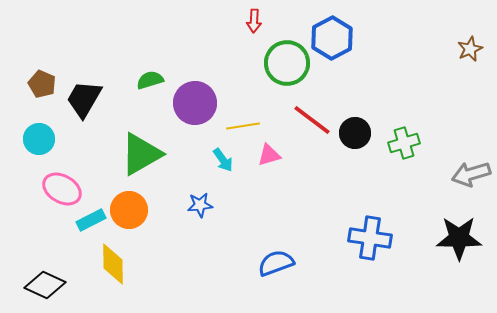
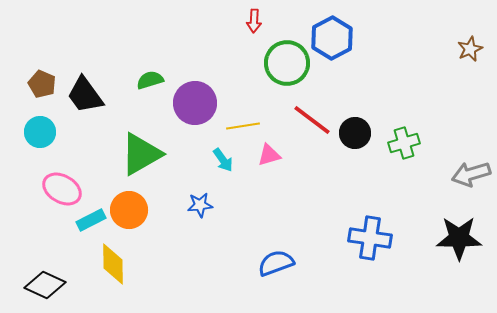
black trapezoid: moved 1 px right, 4 px up; rotated 66 degrees counterclockwise
cyan circle: moved 1 px right, 7 px up
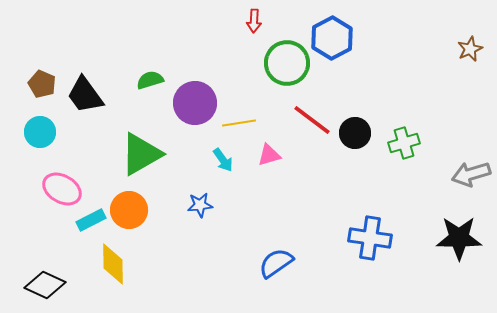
yellow line: moved 4 px left, 3 px up
blue semicircle: rotated 15 degrees counterclockwise
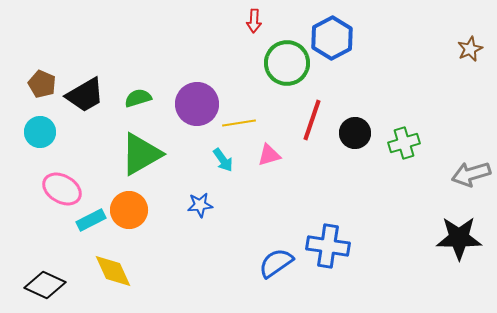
green semicircle: moved 12 px left, 18 px down
black trapezoid: rotated 84 degrees counterclockwise
purple circle: moved 2 px right, 1 px down
red line: rotated 72 degrees clockwise
blue cross: moved 42 px left, 8 px down
yellow diamond: moved 7 px down; rotated 24 degrees counterclockwise
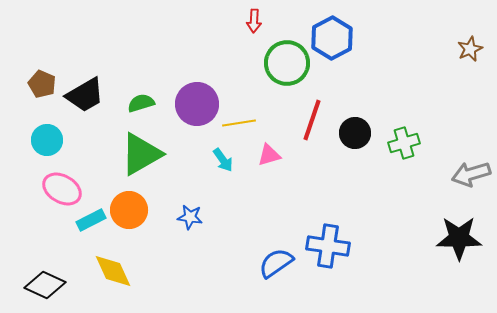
green semicircle: moved 3 px right, 5 px down
cyan circle: moved 7 px right, 8 px down
blue star: moved 10 px left, 12 px down; rotated 15 degrees clockwise
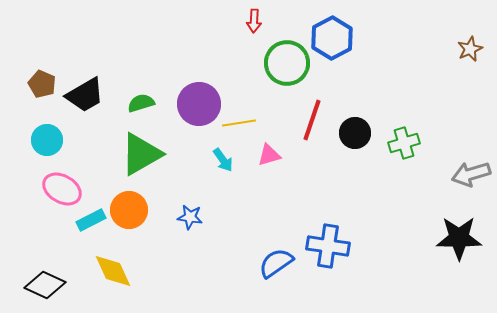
purple circle: moved 2 px right
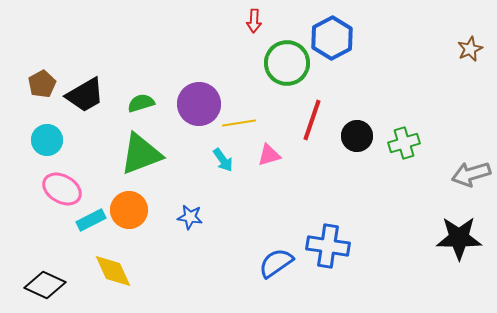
brown pentagon: rotated 20 degrees clockwise
black circle: moved 2 px right, 3 px down
green triangle: rotated 9 degrees clockwise
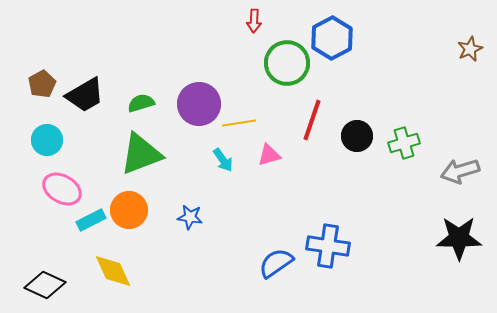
gray arrow: moved 11 px left, 3 px up
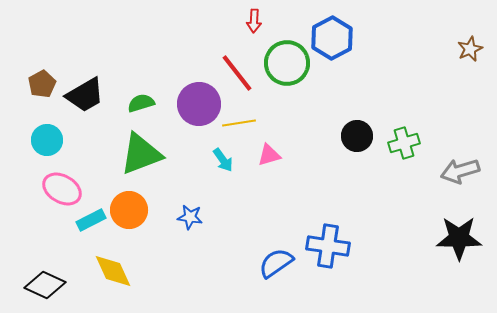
red line: moved 75 px left, 47 px up; rotated 57 degrees counterclockwise
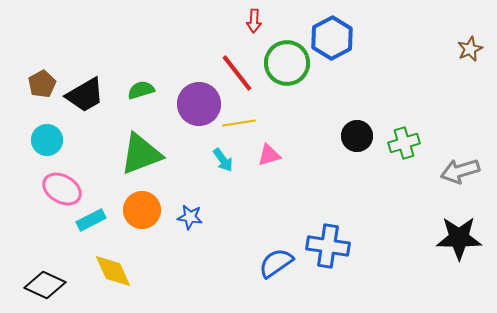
green semicircle: moved 13 px up
orange circle: moved 13 px right
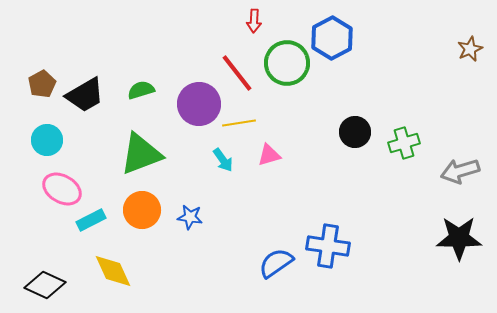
black circle: moved 2 px left, 4 px up
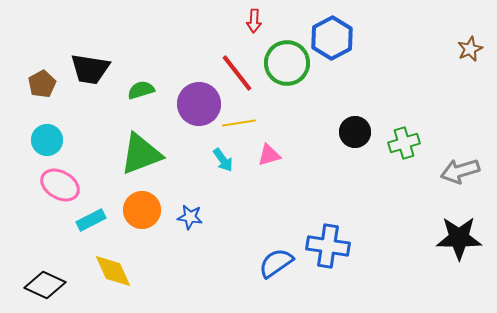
black trapezoid: moved 5 px right, 26 px up; rotated 39 degrees clockwise
pink ellipse: moved 2 px left, 4 px up
